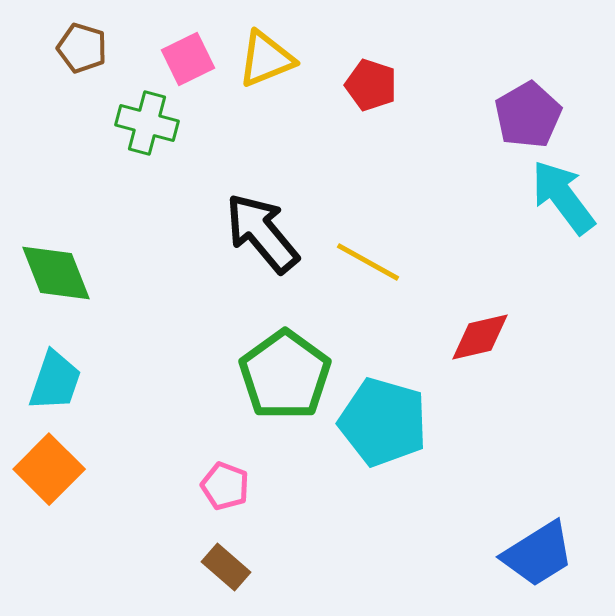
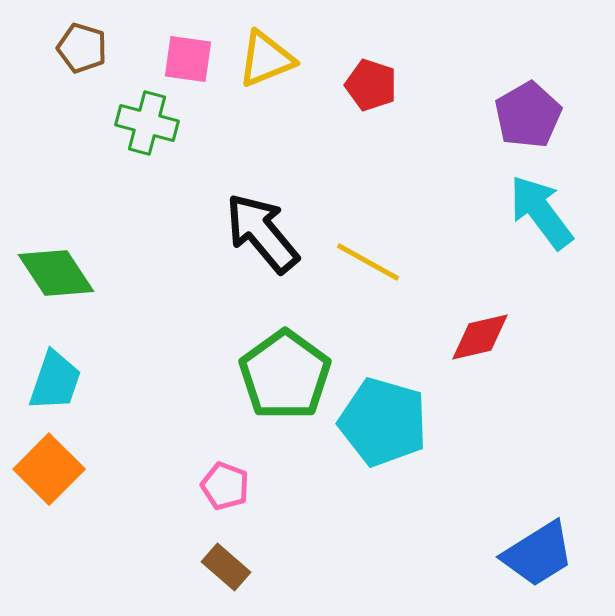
pink square: rotated 34 degrees clockwise
cyan arrow: moved 22 px left, 15 px down
green diamond: rotated 12 degrees counterclockwise
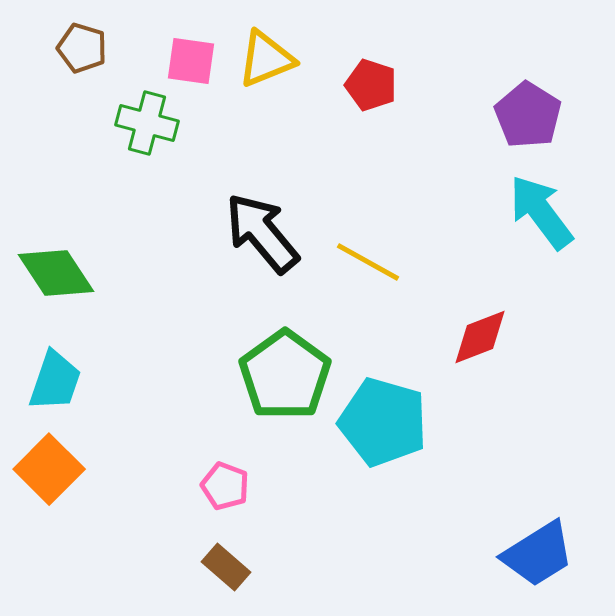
pink square: moved 3 px right, 2 px down
purple pentagon: rotated 10 degrees counterclockwise
red diamond: rotated 8 degrees counterclockwise
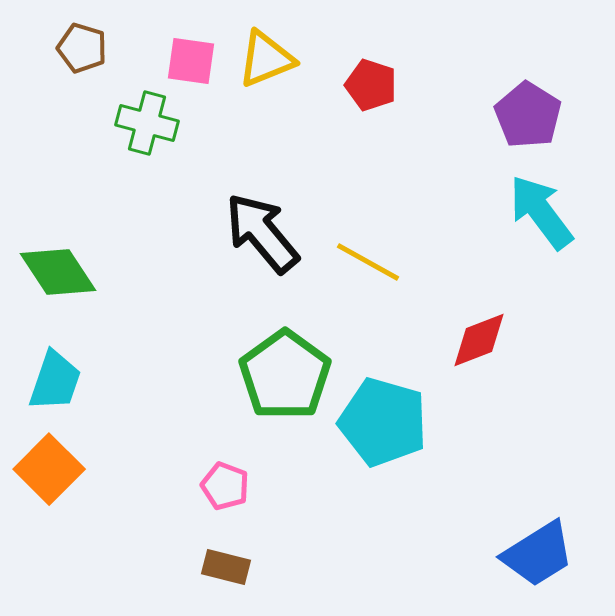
green diamond: moved 2 px right, 1 px up
red diamond: moved 1 px left, 3 px down
brown rectangle: rotated 27 degrees counterclockwise
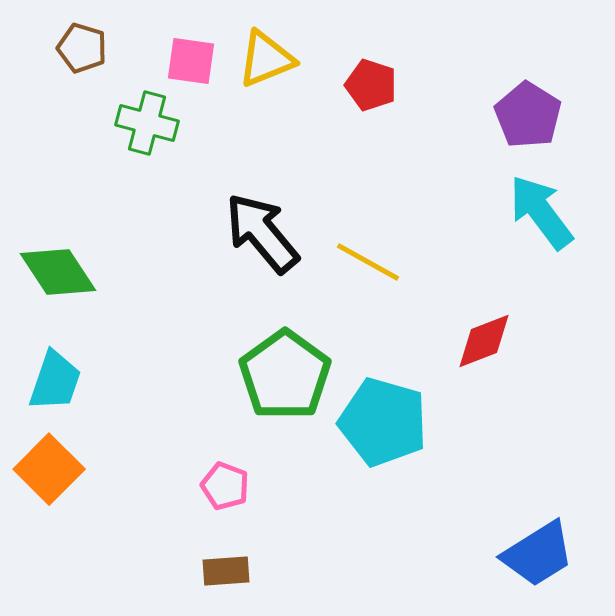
red diamond: moved 5 px right, 1 px down
brown rectangle: moved 4 px down; rotated 18 degrees counterclockwise
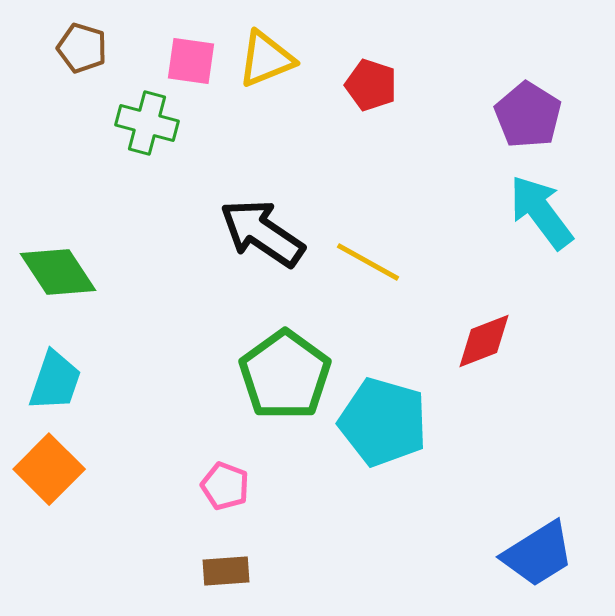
black arrow: rotated 16 degrees counterclockwise
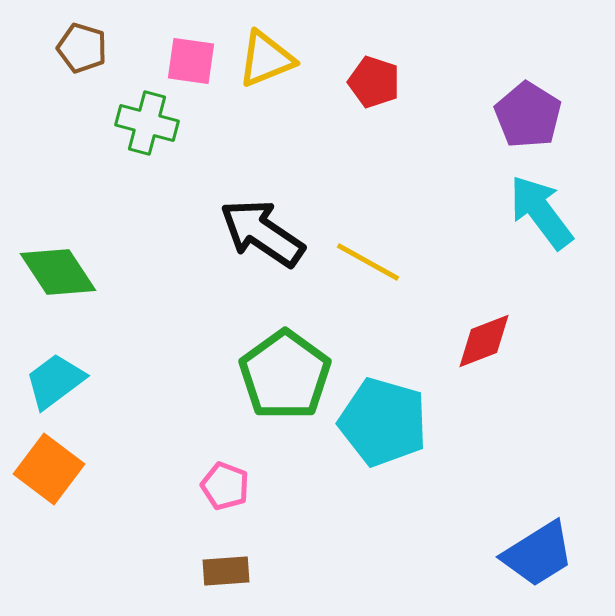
red pentagon: moved 3 px right, 3 px up
cyan trapezoid: rotated 146 degrees counterclockwise
orange square: rotated 8 degrees counterclockwise
